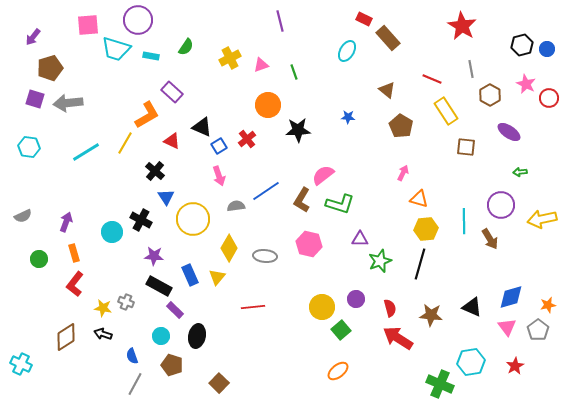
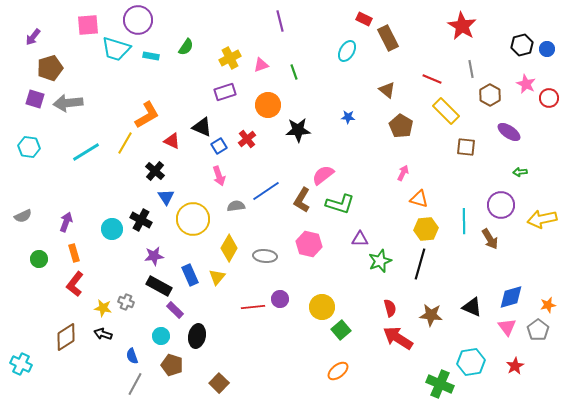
brown rectangle at (388, 38): rotated 15 degrees clockwise
purple rectangle at (172, 92): moved 53 px right; rotated 60 degrees counterclockwise
yellow rectangle at (446, 111): rotated 12 degrees counterclockwise
cyan circle at (112, 232): moved 3 px up
purple star at (154, 256): rotated 12 degrees counterclockwise
purple circle at (356, 299): moved 76 px left
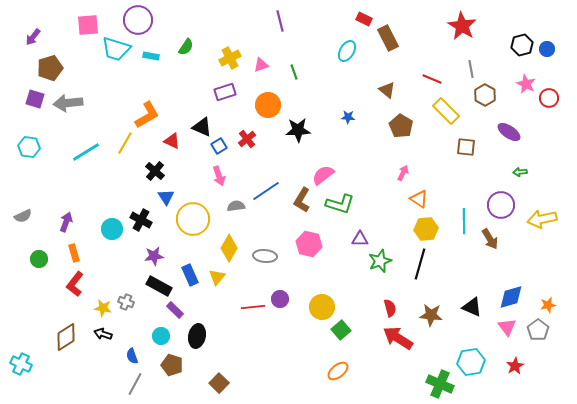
brown hexagon at (490, 95): moved 5 px left
orange triangle at (419, 199): rotated 18 degrees clockwise
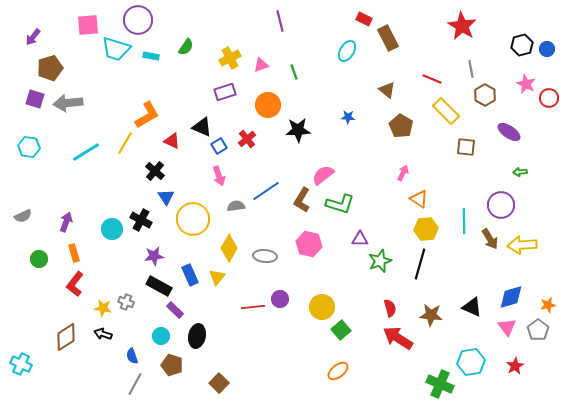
yellow arrow at (542, 219): moved 20 px left, 26 px down; rotated 8 degrees clockwise
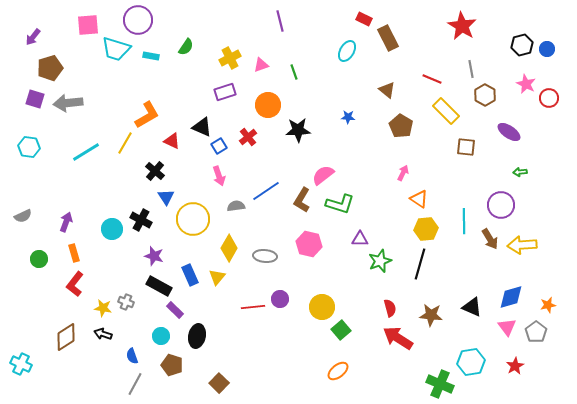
red cross at (247, 139): moved 1 px right, 2 px up
purple star at (154, 256): rotated 24 degrees clockwise
gray pentagon at (538, 330): moved 2 px left, 2 px down
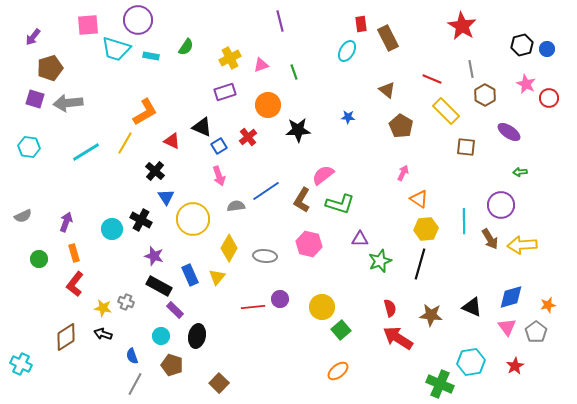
red rectangle at (364, 19): moved 3 px left, 5 px down; rotated 56 degrees clockwise
orange L-shape at (147, 115): moved 2 px left, 3 px up
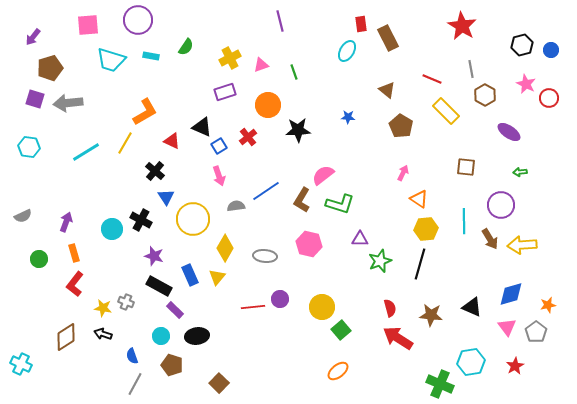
cyan trapezoid at (116, 49): moved 5 px left, 11 px down
blue circle at (547, 49): moved 4 px right, 1 px down
brown square at (466, 147): moved 20 px down
yellow diamond at (229, 248): moved 4 px left
blue diamond at (511, 297): moved 3 px up
black ellipse at (197, 336): rotated 70 degrees clockwise
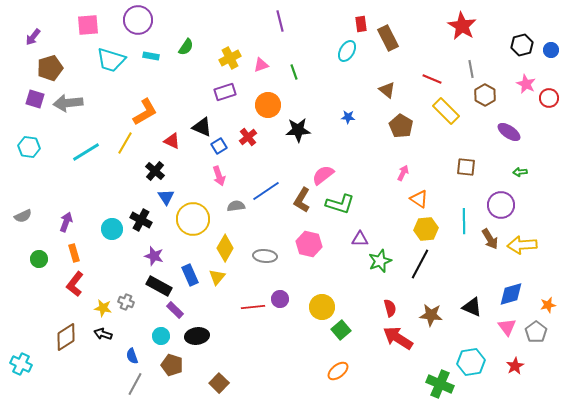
black line at (420, 264): rotated 12 degrees clockwise
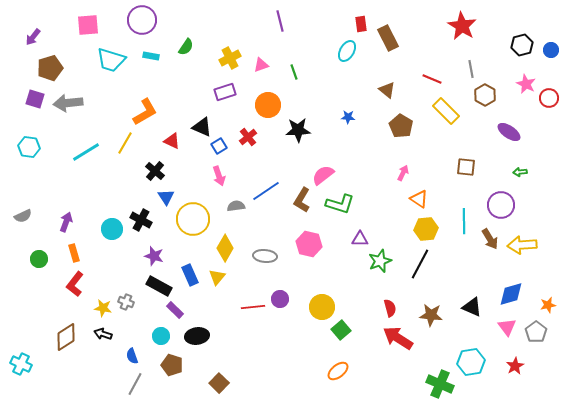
purple circle at (138, 20): moved 4 px right
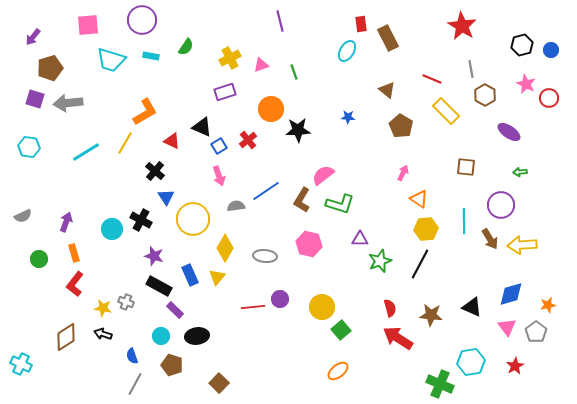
orange circle at (268, 105): moved 3 px right, 4 px down
red cross at (248, 137): moved 3 px down
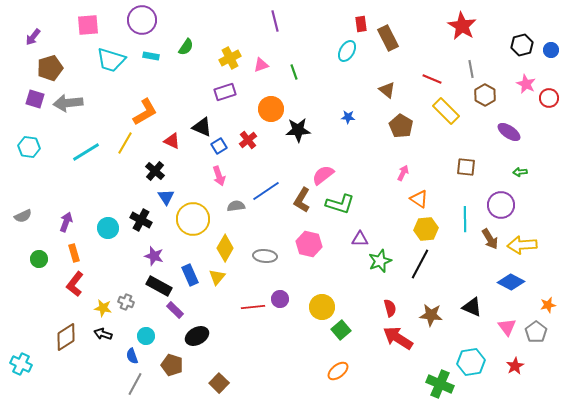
purple line at (280, 21): moved 5 px left
cyan line at (464, 221): moved 1 px right, 2 px up
cyan circle at (112, 229): moved 4 px left, 1 px up
blue diamond at (511, 294): moved 12 px up; rotated 44 degrees clockwise
cyan circle at (161, 336): moved 15 px left
black ellipse at (197, 336): rotated 20 degrees counterclockwise
